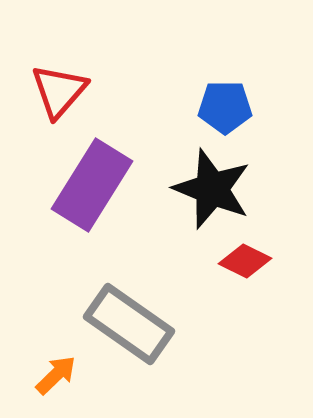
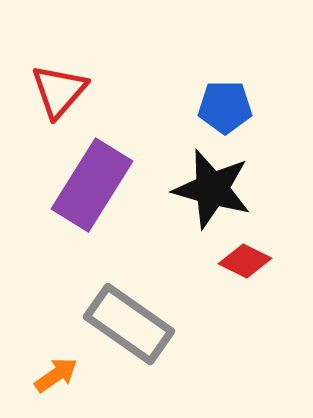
black star: rotated 6 degrees counterclockwise
orange arrow: rotated 9 degrees clockwise
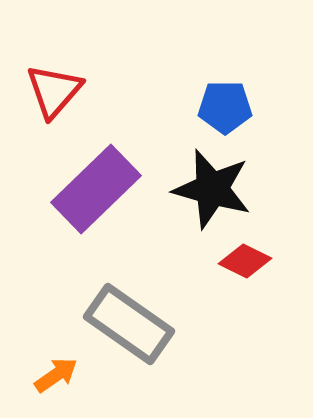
red triangle: moved 5 px left
purple rectangle: moved 4 px right, 4 px down; rotated 14 degrees clockwise
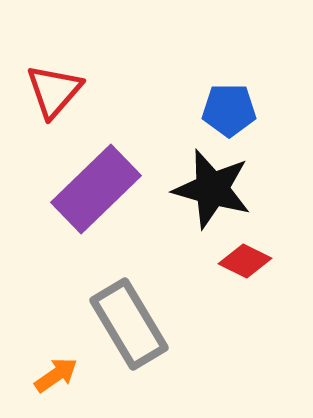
blue pentagon: moved 4 px right, 3 px down
gray rectangle: rotated 24 degrees clockwise
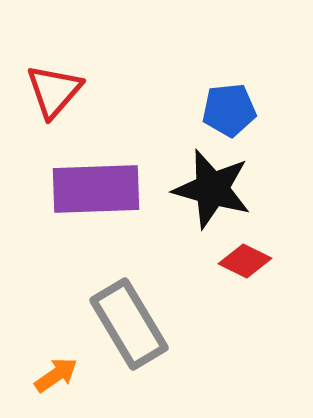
blue pentagon: rotated 6 degrees counterclockwise
purple rectangle: rotated 42 degrees clockwise
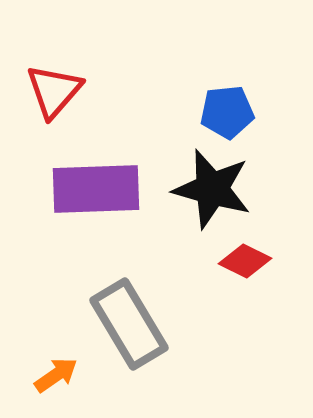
blue pentagon: moved 2 px left, 2 px down
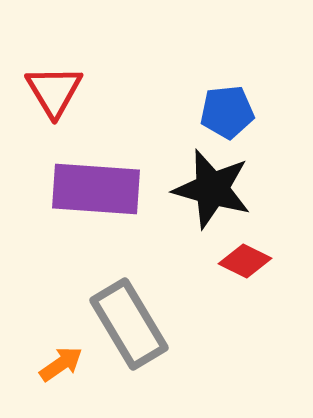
red triangle: rotated 12 degrees counterclockwise
purple rectangle: rotated 6 degrees clockwise
orange arrow: moved 5 px right, 11 px up
